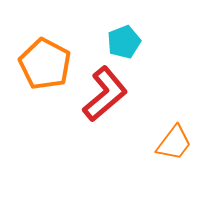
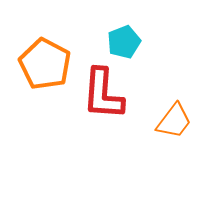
red L-shape: moved 2 px left; rotated 134 degrees clockwise
orange trapezoid: moved 22 px up
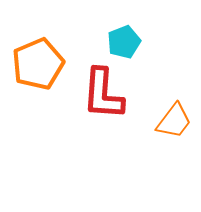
orange pentagon: moved 7 px left; rotated 21 degrees clockwise
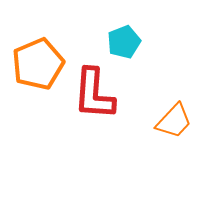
red L-shape: moved 9 px left
orange trapezoid: rotated 6 degrees clockwise
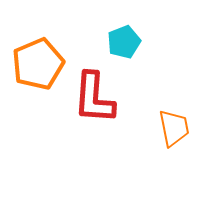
red L-shape: moved 4 px down
orange trapezoid: moved 7 px down; rotated 54 degrees counterclockwise
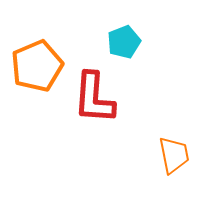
orange pentagon: moved 1 px left, 2 px down
orange trapezoid: moved 27 px down
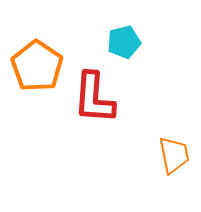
cyan pentagon: rotated 8 degrees clockwise
orange pentagon: rotated 15 degrees counterclockwise
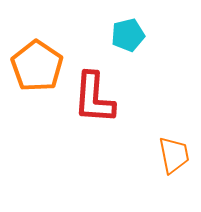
cyan pentagon: moved 4 px right, 7 px up
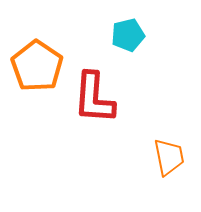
orange trapezoid: moved 5 px left, 2 px down
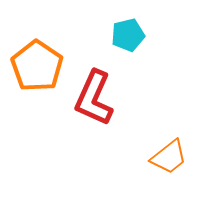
red L-shape: rotated 20 degrees clockwise
orange trapezoid: rotated 63 degrees clockwise
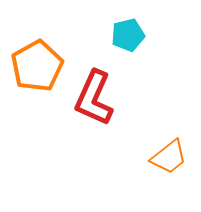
orange pentagon: rotated 9 degrees clockwise
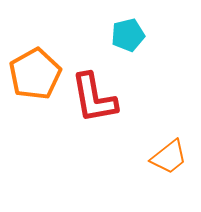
orange pentagon: moved 2 px left, 8 px down
red L-shape: rotated 34 degrees counterclockwise
